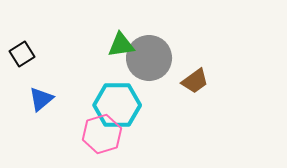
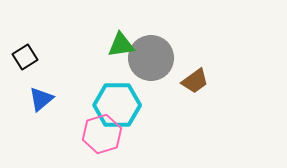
black square: moved 3 px right, 3 px down
gray circle: moved 2 px right
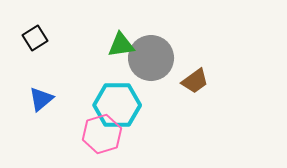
black square: moved 10 px right, 19 px up
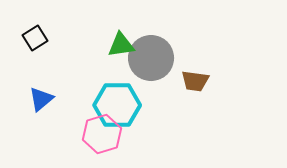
brown trapezoid: rotated 44 degrees clockwise
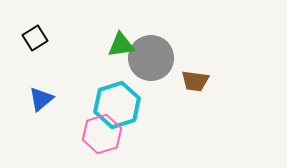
cyan hexagon: rotated 18 degrees counterclockwise
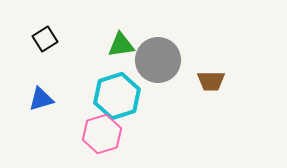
black square: moved 10 px right, 1 px down
gray circle: moved 7 px right, 2 px down
brown trapezoid: moved 16 px right; rotated 8 degrees counterclockwise
blue triangle: rotated 24 degrees clockwise
cyan hexagon: moved 9 px up
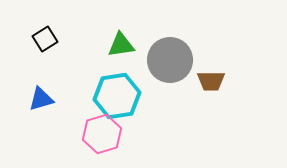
gray circle: moved 12 px right
cyan hexagon: rotated 9 degrees clockwise
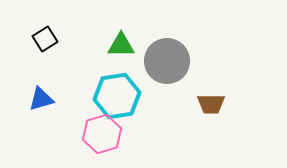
green triangle: rotated 8 degrees clockwise
gray circle: moved 3 px left, 1 px down
brown trapezoid: moved 23 px down
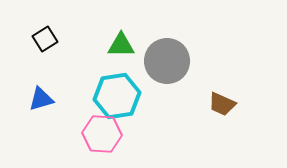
brown trapezoid: moved 11 px right; rotated 24 degrees clockwise
pink hexagon: rotated 21 degrees clockwise
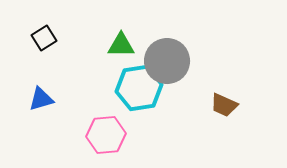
black square: moved 1 px left, 1 px up
cyan hexagon: moved 22 px right, 8 px up
brown trapezoid: moved 2 px right, 1 px down
pink hexagon: moved 4 px right, 1 px down; rotated 9 degrees counterclockwise
